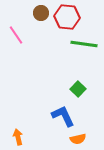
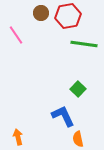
red hexagon: moved 1 px right, 1 px up; rotated 15 degrees counterclockwise
orange semicircle: rotated 91 degrees clockwise
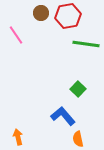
green line: moved 2 px right
blue L-shape: rotated 15 degrees counterclockwise
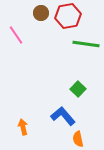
orange arrow: moved 5 px right, 10 px up
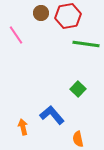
blue L-shape: moved 11 px left, 1 px up
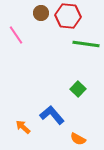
red hexagon: rotated 15 degrees clockwise
orange arrow: rotated 35 degrees counterclockwise
orange semicircle: rotated 49 degrees counterclockwise
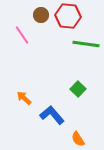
brown circle: moved 2 px down
pink line: moved 6 px right
orange arrow: moved 1 px right, 29 px up
orange semicircle: rotated 28 degrees clockwise
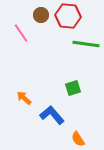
pink line: moved 1 px left, 2 px up
green square: moved 5 px left, 1 px up; rotated 28 degrees clockwise
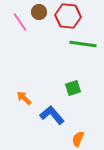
brown circle: moved 2 px left, 3 px up
pink line: moved 1 px left, 11 px up
green line: moved 3 px left
orange semicircle: rotated 56 degrees clockwise
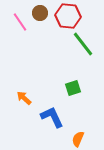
brown circle: moved 1 px right, 1 px down
green line: rotated 44 degrees clockwise
blue L-shape: moved 2 px down; rotated 15 degrees clockwise
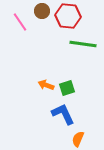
brown circle: moved 2 px right, 2 px up
green line: rotated 44 degrees counterclockwise
green square: moved 6 px left
orange arrow: moved 22 px right, 13 px up; rotated 21 degrees counterclockwise
blue L-shape: moved 11 px right, 3 px up
